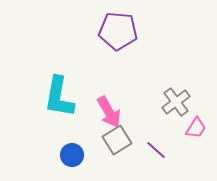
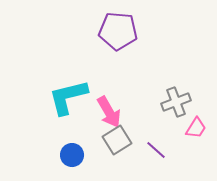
cyan L-shape: moved 9 px right; rotated 66 degrees clockwise
gray cross: rotated 16 degrees clockwise
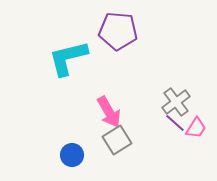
cyan L-shape: moved 39 px up
gray cross: rotated 16 degrees counterclockwise
purple line: moved 19 px right, 27 px up
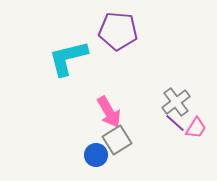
blue circle: moved 24 px right
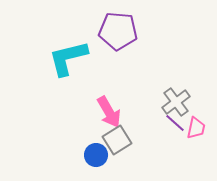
pink trapezoid: rotated 20 degrees counterclockwise
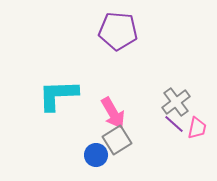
cyan L-shape: moved 10 px left, 37 px down; rotated 12 degrees clockwise
pink arrow: moved 4 px right, 1 px down
purple line: moved 1 px left, 1 px down
pink trapezoid: moved 1 px right
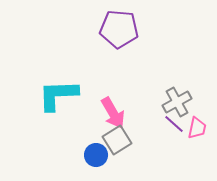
purple pentagon: moved 1 px right, 2 px up
gray cross: moved 1 px right; rotated 8 degrees clockwise
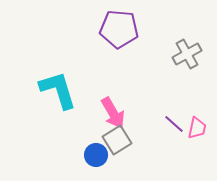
cyan L-shape: moved 5 px up; rotated 75 degrees clockwise
gray cross: moved 10 px right, 48 px up
